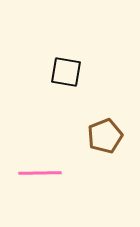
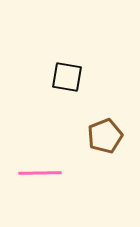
black square: moved 1 px right, 5 px down
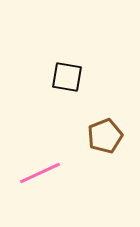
pink line: rotated 24 degrees counterclockwise
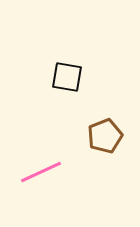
pink line: moved 1 px right, 1 px up
